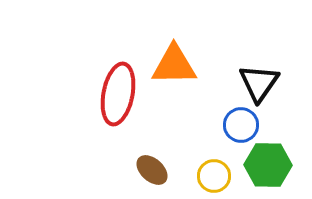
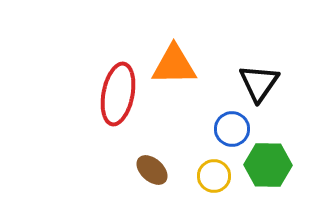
blue circle: moved 9 px left, 4 px down
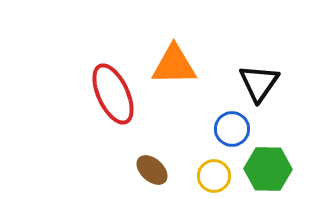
red ellipse: moved 5 px left; rotated 36 degrees counterclockwise
green hexagon: moved 4 px down
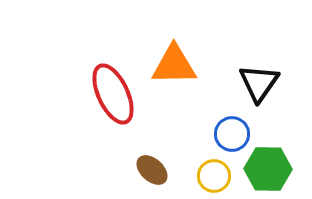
blue circle: moved 5 px down
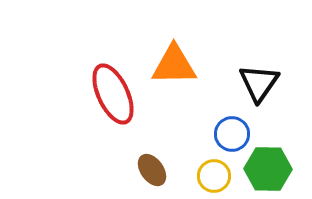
brown ellipse: rotated 12 degrees clockwise
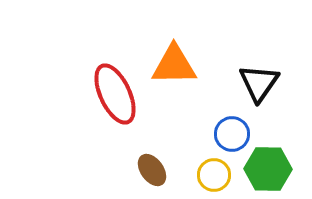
red ellipse: moved 2 px right
yellow circle: moved 1 px up
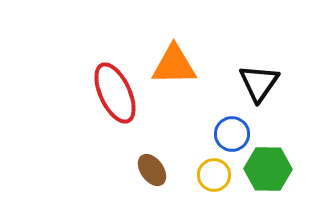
red ellipse: moved 1 px up
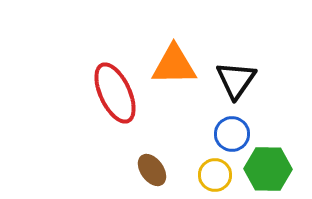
black triangle: moved 23 px left, 3 px up
yellow circle: moved 1 px right
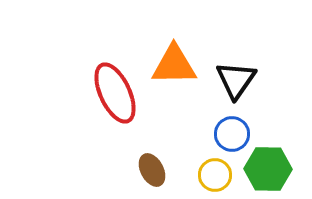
brown ellipse: rotated 8 degrees clockwise
